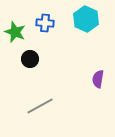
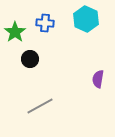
green star: rotated 15 degrees clockwise
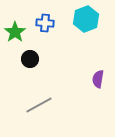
cyan hexagon: rotated 15 degrees clockwise
gray line: moved 1 px left, 1 px up
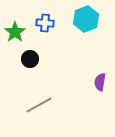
purple semicircle: moved 2 px right, 3 px down
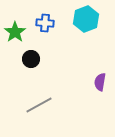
black circle: moved 1 px right
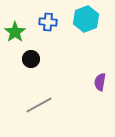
blue cross: moved 3 px right, 1 px up
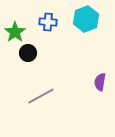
black circle: moved 3 px left, 6 px up
gray line: moved 2 px right, 9 px up
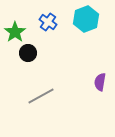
blue cross: rotated 30 degrees clockwise
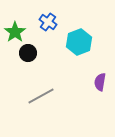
cyan hexagon: moved 7 px left, 23 px down
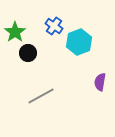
blue cross: moved 6 px right, 4 px down
